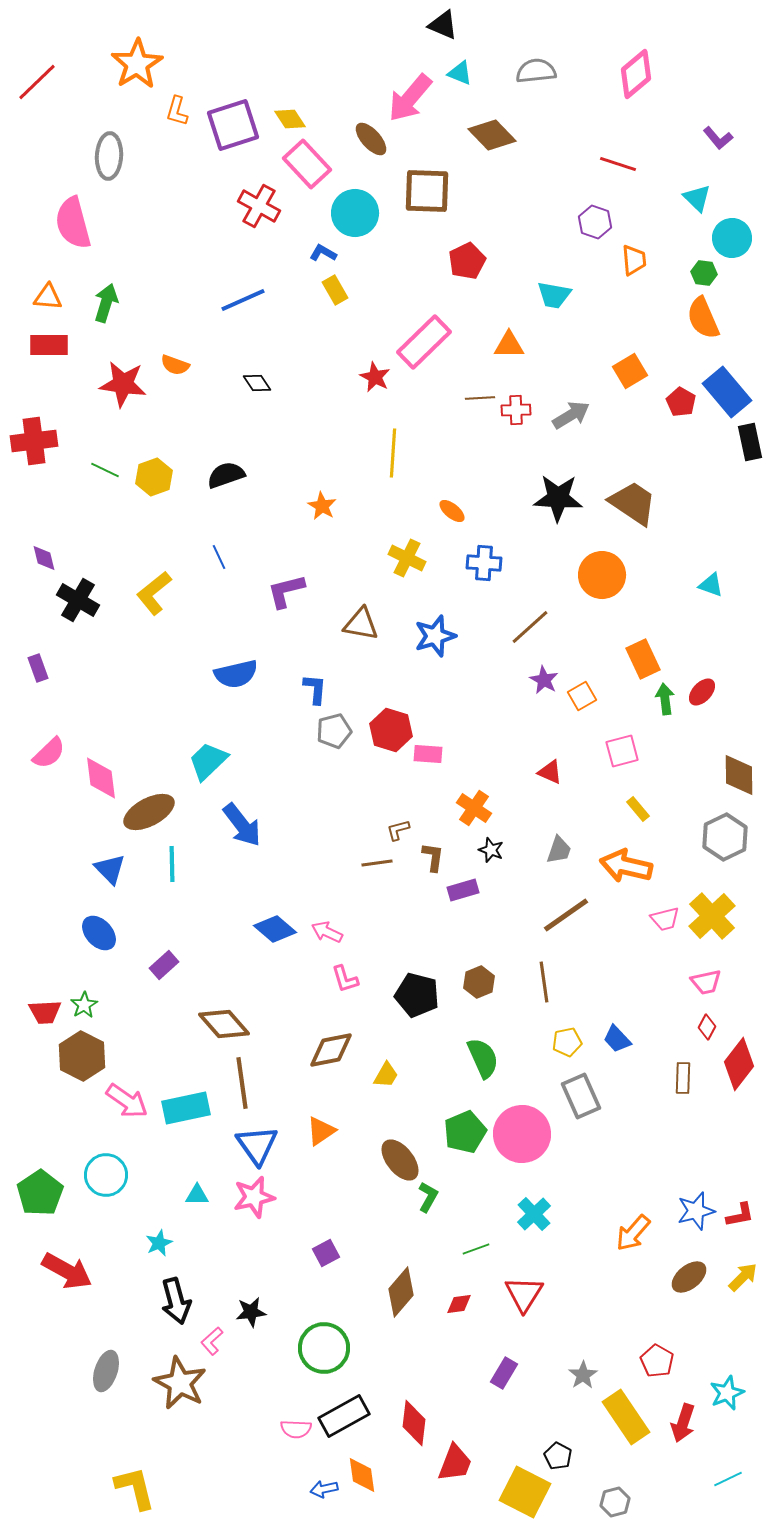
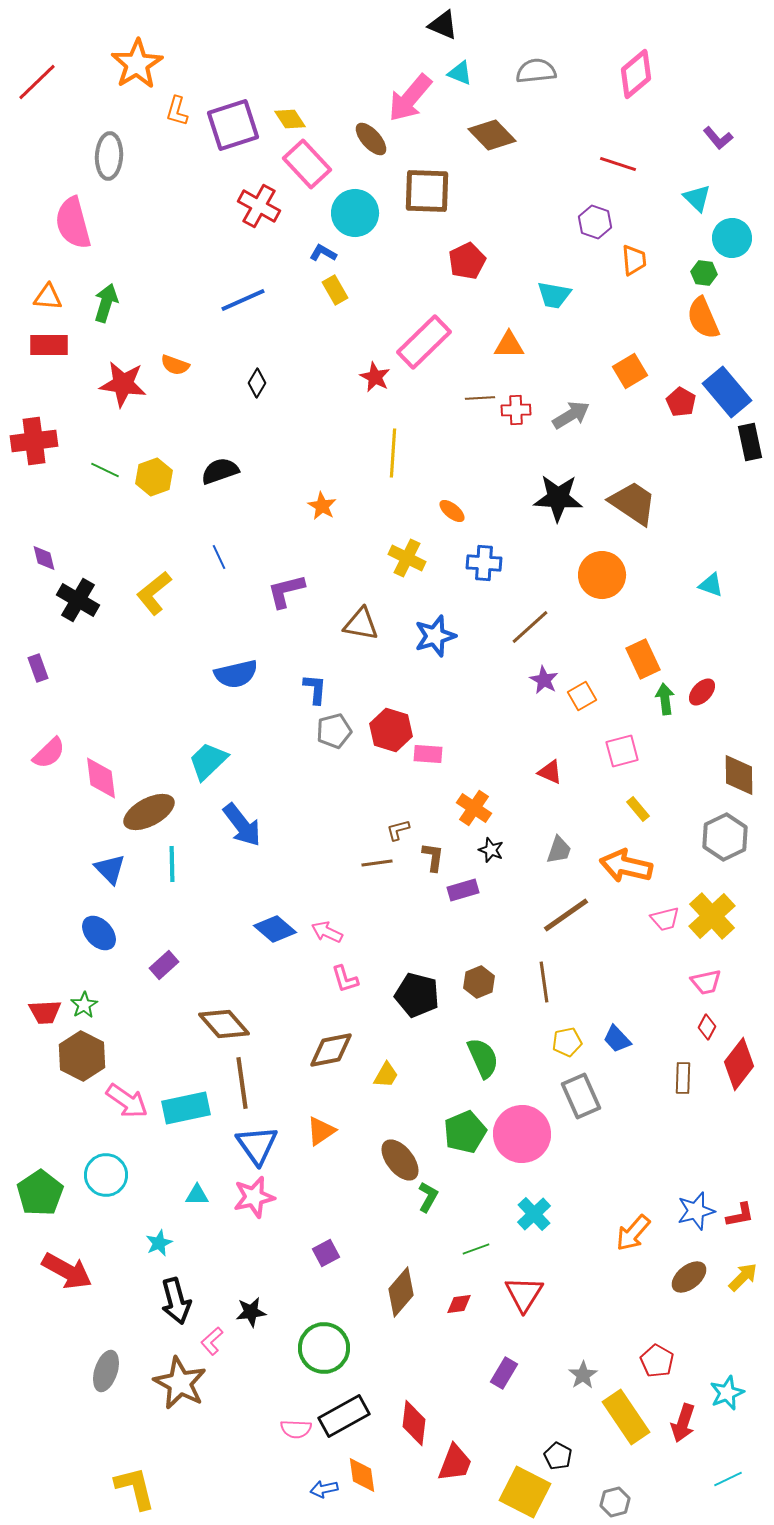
black diamond at (257, 383): rotated 64 degrees clockwise
black semicircle at (226, 475): moved 6 px left, 4 px up
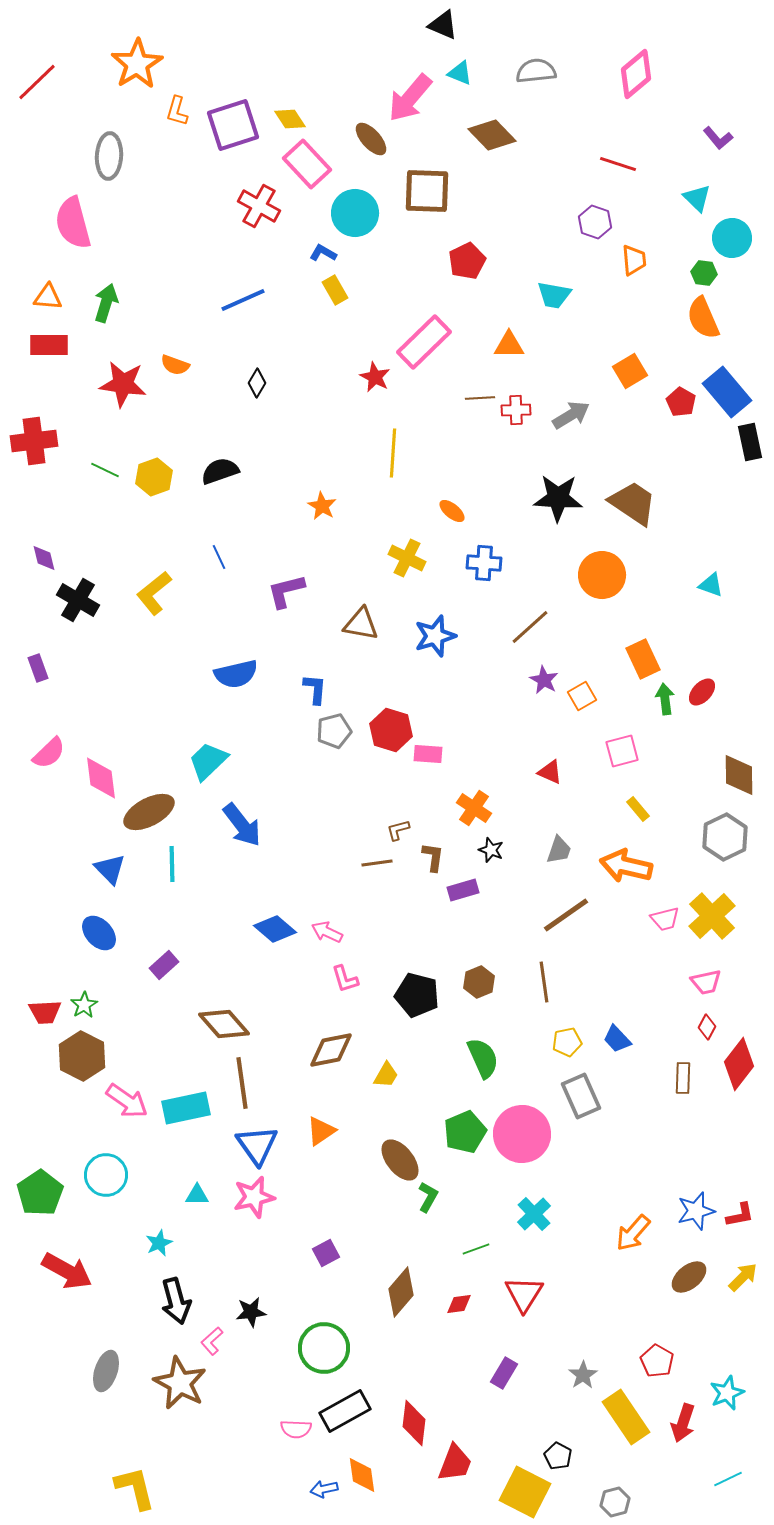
black rectangle at (344, 1416): moved 1 px right, 5 px up
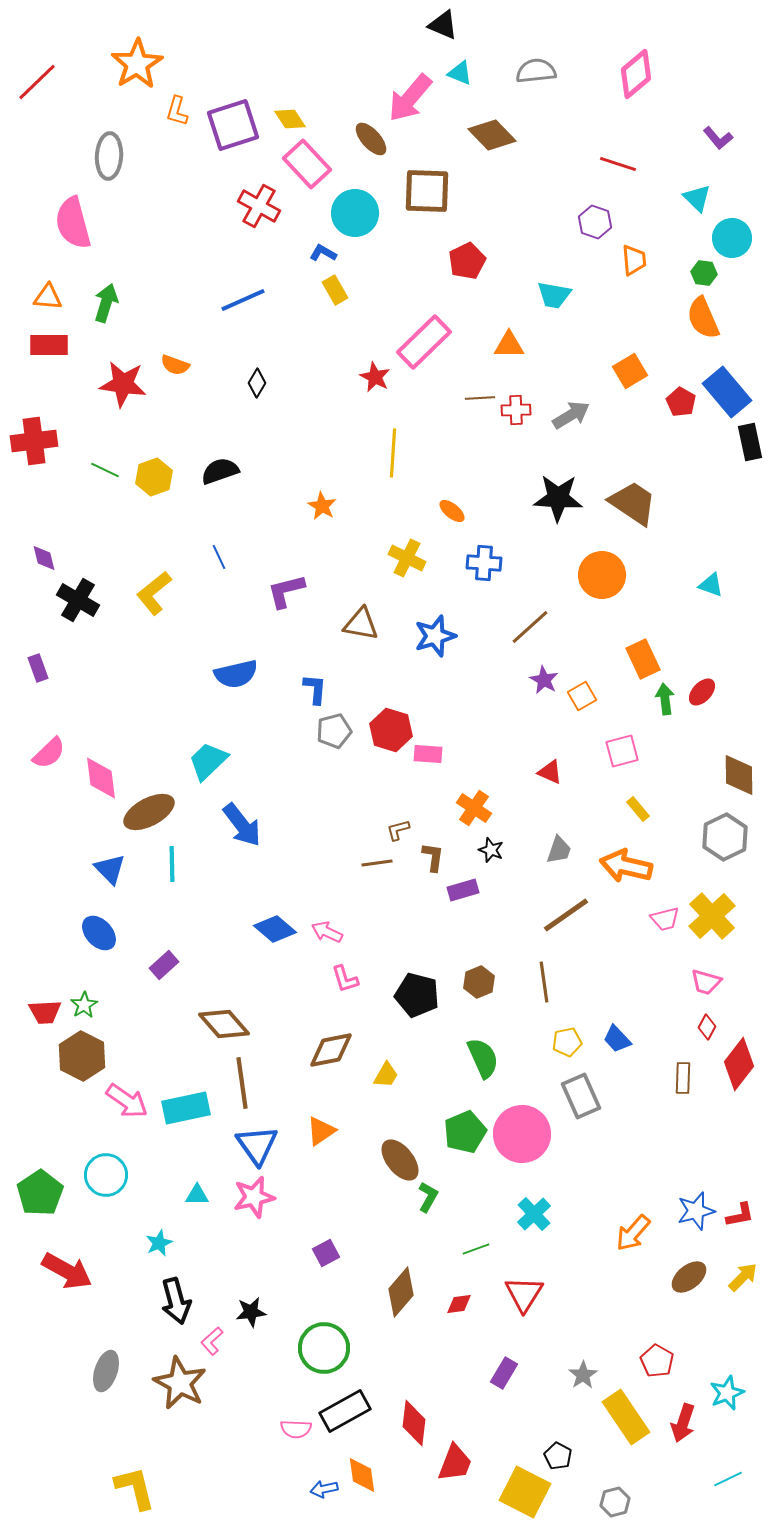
pink trapezoid at (706, 982): rotated 28 degrees clockwise
